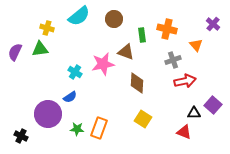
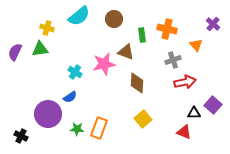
pink star: moved 1 px right
red arrow: moved 1 px down
yellow square: rotated 18 degrees clockwise
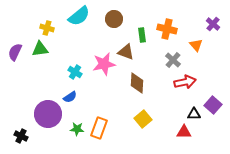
gray cross: rotated 28 degrees counterclockwise
black triangle: moved 1 px down
red triangle: rotated 21 degrees counterclockwise
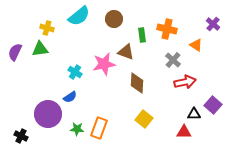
orange triangle: rotated 16 degrees counterclockwise
yellow square: moved 1 px right; rotated 12 degrees counterclockwise
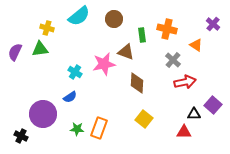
purple circle: moved 5 px left
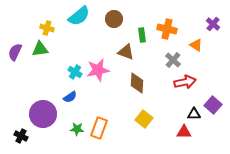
pink star: moved 6 px left, 6 px down
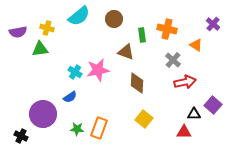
purple semicircle: moved 3 px right, 20 px up; rotated 126 degrees counterclockwise
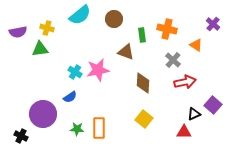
cyan semicircle: moved 1 px right, 1 px up
brown diamond: moved 6 px right
black triangle: rotated 24 degrees counterclockwise
orange rectangle: rotated 20 degrees counterclockwise
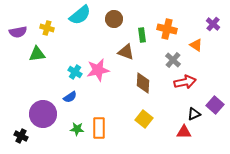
green triangle: moved 3 px left, 5 px down
purple square: moved 2 px right
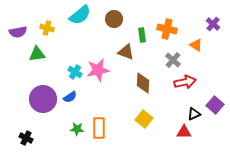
purple circle: moved 15 px up
black cross: moved 5 px right, 2 px down
